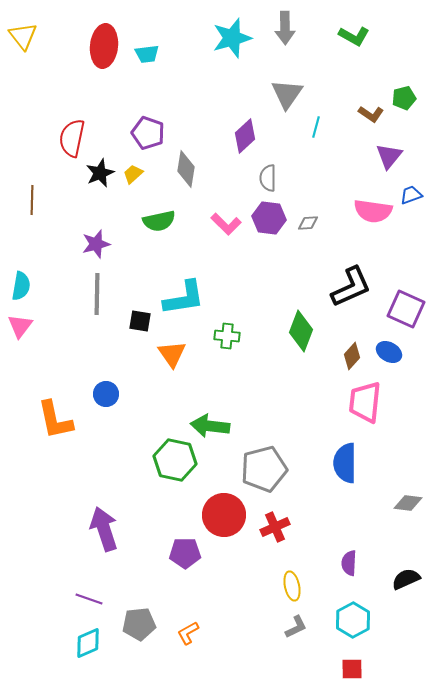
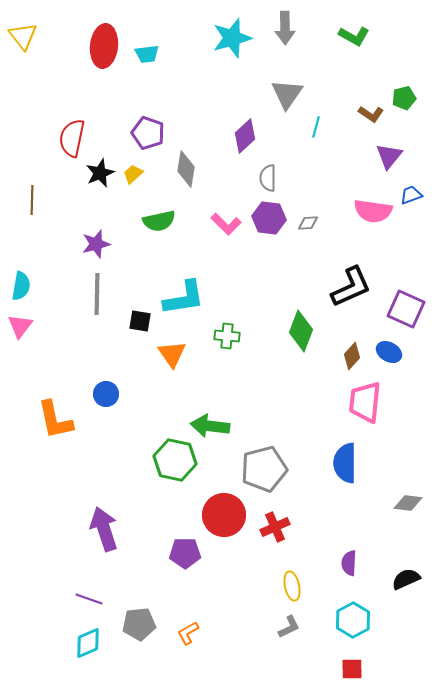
gray L-shape at (296, 627): moved 7 px left
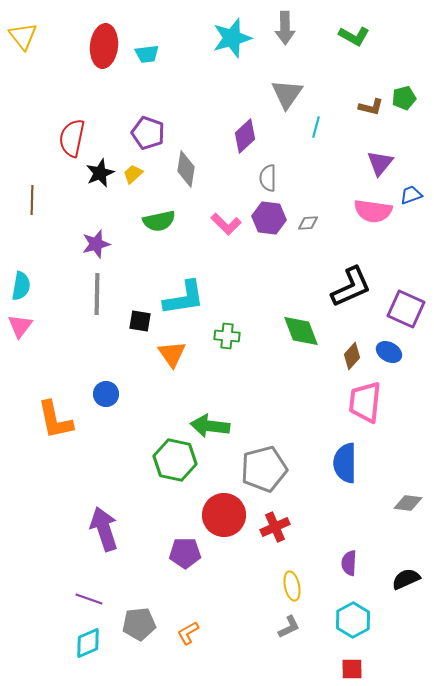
brown L-shape at (371, 114): moved 7 px up; rotated 20 degrees counterclockwise
purple triangle at (389, 156): moved 9 px left, 7 px down
green diamond at (301, 331): rotated 42 degrees counterclockwise
